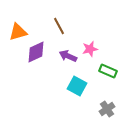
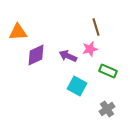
brown line: moved 37 px right, 1 px down; rotated 12 degrees clockwise
orange triangle: rotated 12 degrees clockwise
purple diamond: moved 3 px down
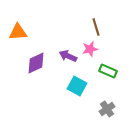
purple diamond: moved 8 px down
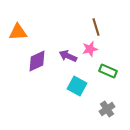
purple diamond: moved 1 px right, 2 px up
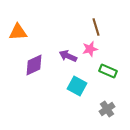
purple diamond: moved 3 px left, 4 px down
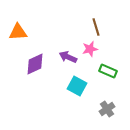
purple arrow: moved 1 px down
purple diamond: moved 1 px right, 1 px up
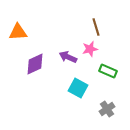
cyan square: moved 1 px right, 2 px down
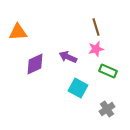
pink star: moved 6 px right
